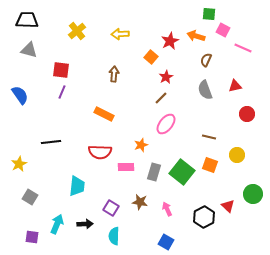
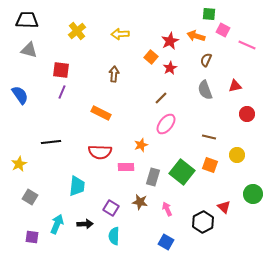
pink line at (243, 48): moved 4 px right, 3 px up
red star at (166, 77): moved 4 px right, 9 px up
orange rectangle at (104, 114): moved 3 px left, 1 px up
gray rectangle at (154, 172): moved 1 px left, 5 px down
red triangle at (228, 206): moved 4 px left, 1 px down
black hexagon at (204, 217): moved 1 px left, 5 px down
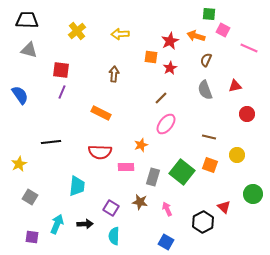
pink line at (247, 45): moved 2 px right, 3 px down
orange square at (151, 57): rotated 32 degrees counterclockwise
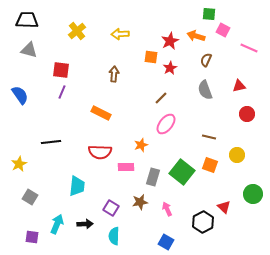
red triangle at (235, 86): moved 4 px right
brown star at (140, 202): rotated 21 degrees counterclockwise
